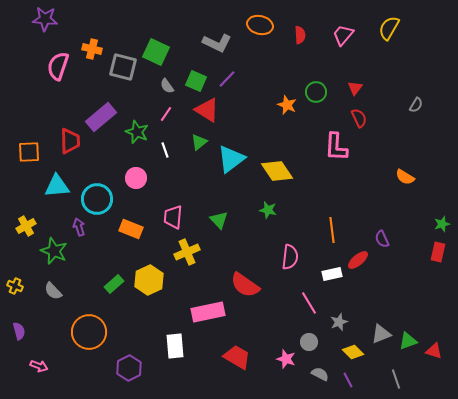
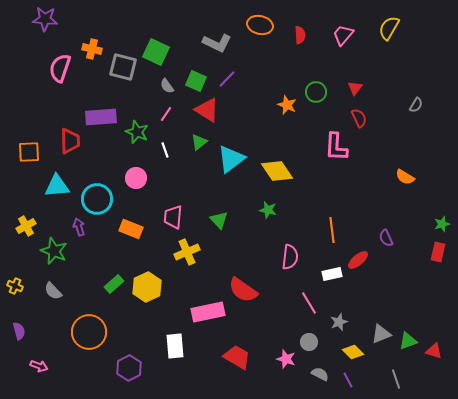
pink semicircle at (58, 66): moved 2 px right, 2 px down
purple rectangle at (101, 117): rotated 36 degrees clockwise
purple semicircle at (382, 239): moved 4 px right, 1 px up
yellow hexagon at (149, 280): moved 2 px left, 7 px down
red semicircle at (245, 285): moved 2 px left, 5 px down
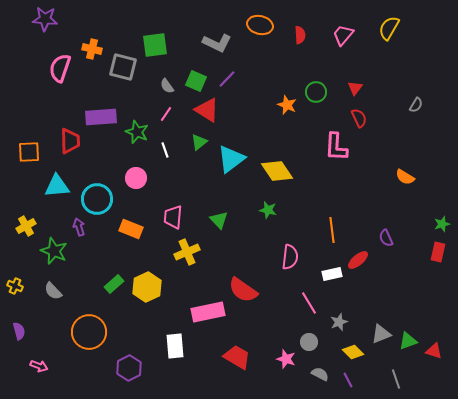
green square at (156, 52): moved 1 px left, 7 px up; rotated 32 degrees counterclockwise
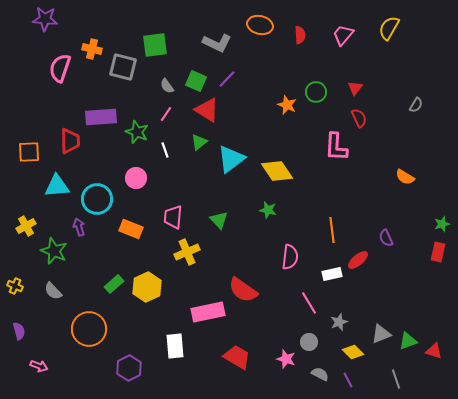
orange circle at (89, 332): moved 3 px up
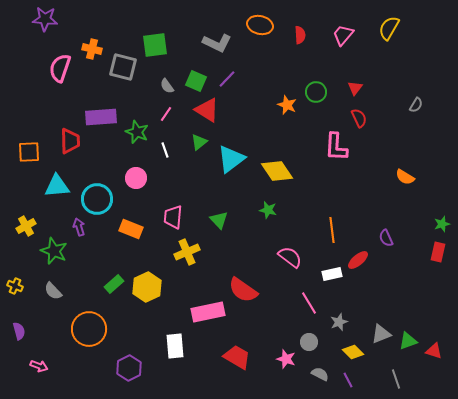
pink semicircle at (290, 257): rotated 60 degrees counterclockwise
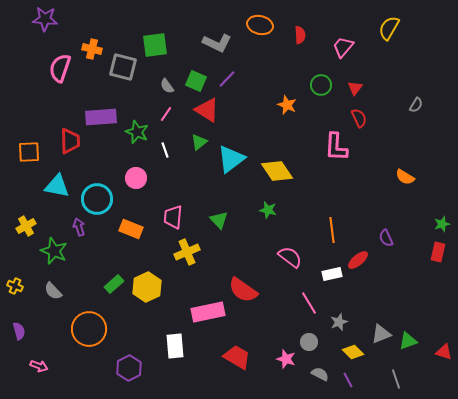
pink trapezoid at (343, 35): moved 12 px down
green circle at (316, 92): moved 5 px right, 7 px up
cyan triangle at (57, 186): rotated 16 degrees clockwise
red triangle at (434, 351): moved 10 px right, 1 px down
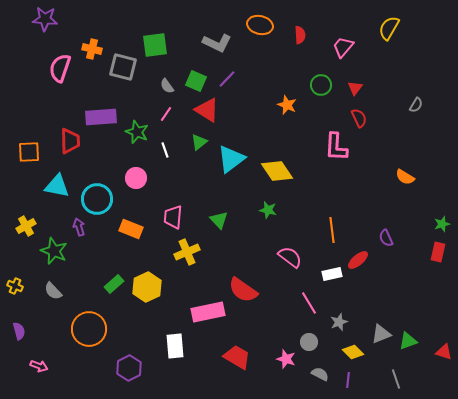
purple line at (348, 380): rotated 35 degrees clockwise
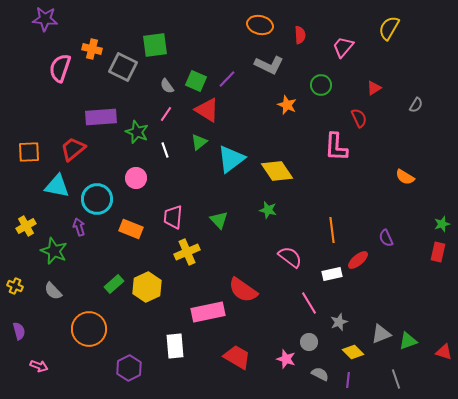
gray L-shape at (217, 43): moved 52 px right, 22 px down
gray square at (123, 67): rotated 12 degrees clockwise
red triangle at (355, 88): moved 19 px right; rotated 21 degrees clockwise
red trapezoid at (70, 141): moved 3 px right, 8 px down; rotated 128 degrees counterclockwise
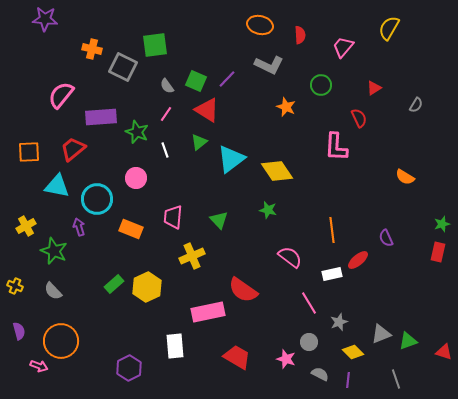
pink semicircle at (60, 68): moved 1 px right, 27 px down; rotated 20 degrees clockwise
orange star at (287, 105): moved 1 px left, 2 px down
yellow cross at (187, 252): moved 5 px right, 4 px down
orange circle at (89, 329): moved 28 px left, 12 px down
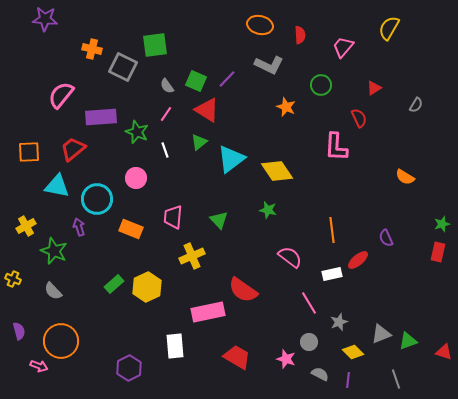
yellow cross at (15, 286): moved 2 px left, 7 px up
